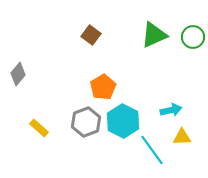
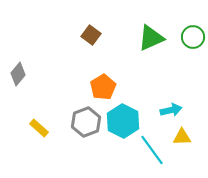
green triangle: moved 3 px left, 3 px down
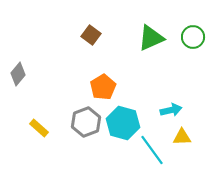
cyan hexagon: moved 2 px down; rotated 12 degrees counterclockwise
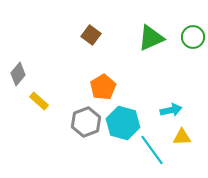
yellow rectangle: moved 27 px up
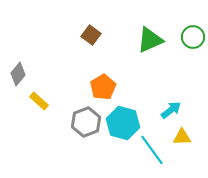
green triangle: moved 1 px left, 2 px down
cyan arrow: rotated 25 degrees counterclockwise
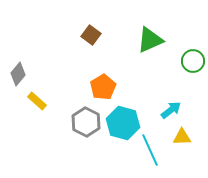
green circle: moved 24 px down
yellow rectangle: moved 2 px left
gray hexagon: rotated 12 degrees counterclockwise
cyan line: moved 2 px left; rotated 12 degrees clockwise
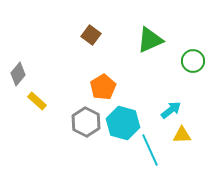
yellow triangle: moved 2 px up
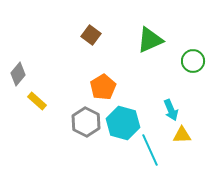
cyan arrow: rotated 105 degrees clockwise
